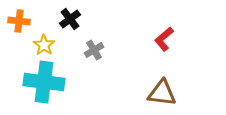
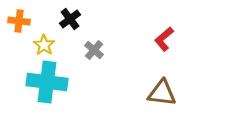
gray cross: rotated 18 degrees counterclockwise
cyan cross: moved 3 px right
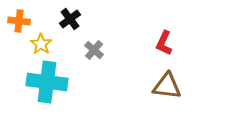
red L-shape: moved 4 px down; rotated 25 degrees counterclockwise
yellow star: moved 3 px left, 1 px up
brown triangle: moved 5 px right, 7 px up
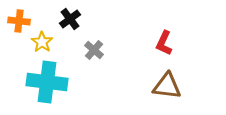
yellow star: moved 1 px right, 2 px up
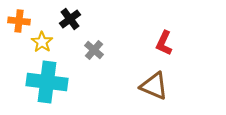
brown triangle: moved 13 px left; rotated 16 degrees clockwise
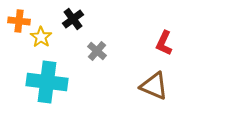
black cross: moved 3 px right
yellow star: moved 1 px left, 5 px up
gray cross: moved 3 px right, 1 px down
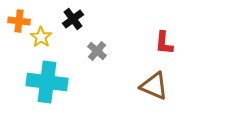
red L-shape: rotated 20 degrees counterclockwise
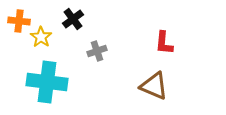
gray cross: rotated 30 degrees clockwise
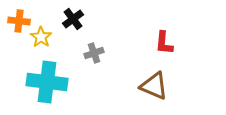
gray cross: moved 3 px left, 2 px down
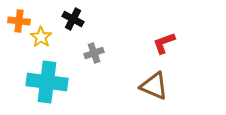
black cross: rotated 25 degrees counterclockwise
red L-shape: rotated 65 degrees clockwise
